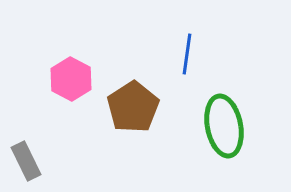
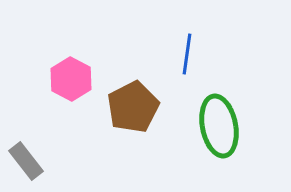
brown pentagon: rotated 6 degrees clockwise
green ellipse: moved 5 px left
gray rectangle: rotated 12 degrees counterclockwise
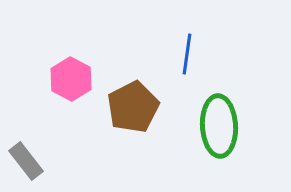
green ellipse: rotated 8 degrees clockwise
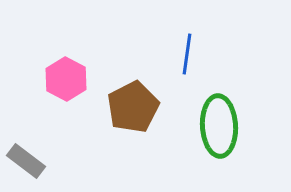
pink hexagon: moved 5 px left
gray rectangle: rotated 15 degrees counterclockwise
